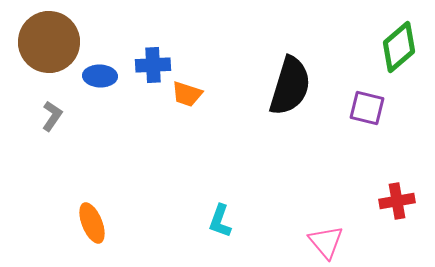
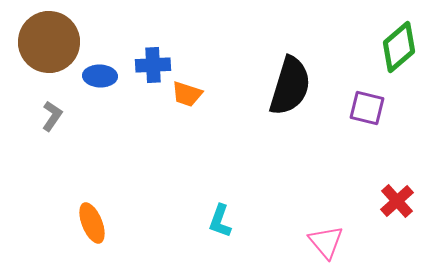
red cross: rotated 32 degrees counterclockwise
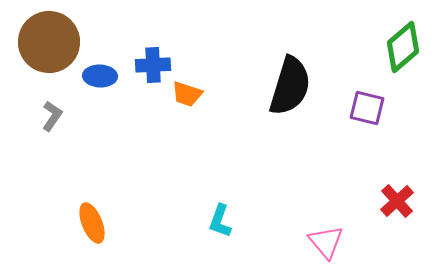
green diamond: moved 4 px right
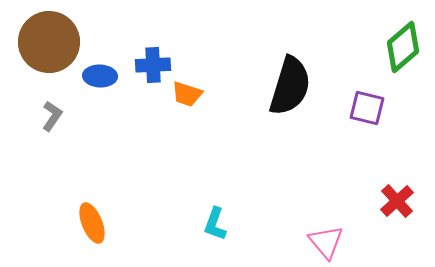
cyan L-shape: moved 5 px left, 3 px down
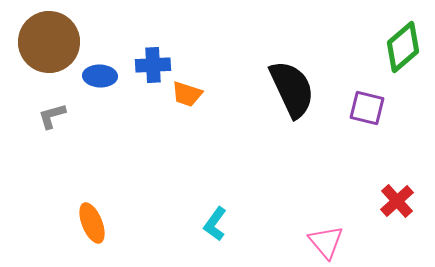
black semicircle: moved 2 px right, 3 px down; rotated 42 degrees counterclockwise
gray L-shape: rotated 140 degrees counterclockwise
cyan L-shape: rotated 16 degrees clockwise
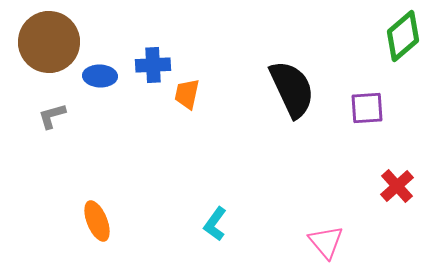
green diamond: moved 11 px up
orange trapezoid: rotated 84 degrees clockwise
purple square: rotated 18 degrees counterclockwise
red cross: moved 15 px up
orange ellipse: moved 5 px right, 2 px up
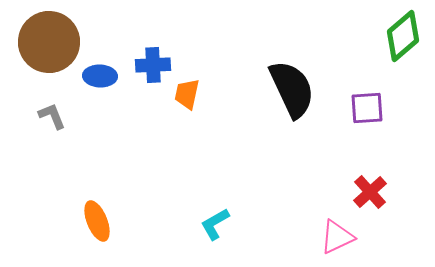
gray L-shape: rotated 84 degrees clockwise
red cross: moved 27 px left, 6 px down
cyan L-shape: rotated 24 degrees clockwise
pink triangle: moved 11 px right, 5 px up; rotated 45 degrees clockwise
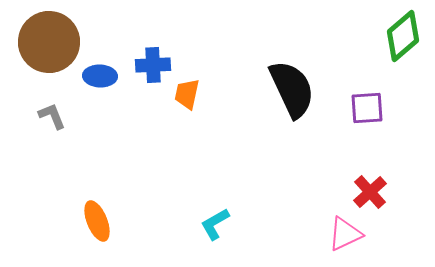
pink triangle: moved 8 px right, 3 px up
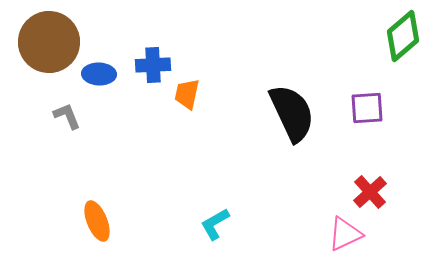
blue ellipse: moved 1 px left, 2 px up
black semicircle: moved 24 px down
gray L-shape: moved 15 px right
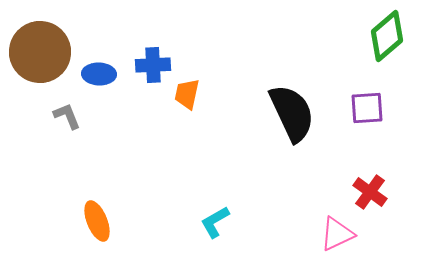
green diamond: moved 16 px left
brown circle: moved 9 px left, 10 px down
red cross: rotated 12 degrees counterclockwise
cyan L-shape: moved 2 px up
pink triangle: moved 8 px left
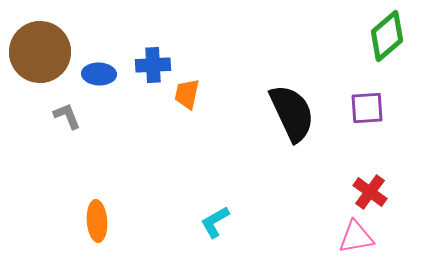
orange ellipse: rotated 18 degrees clockwise
pink triangle: moved 19 px right, 3 px down; rotated 15 degrees clockwise
